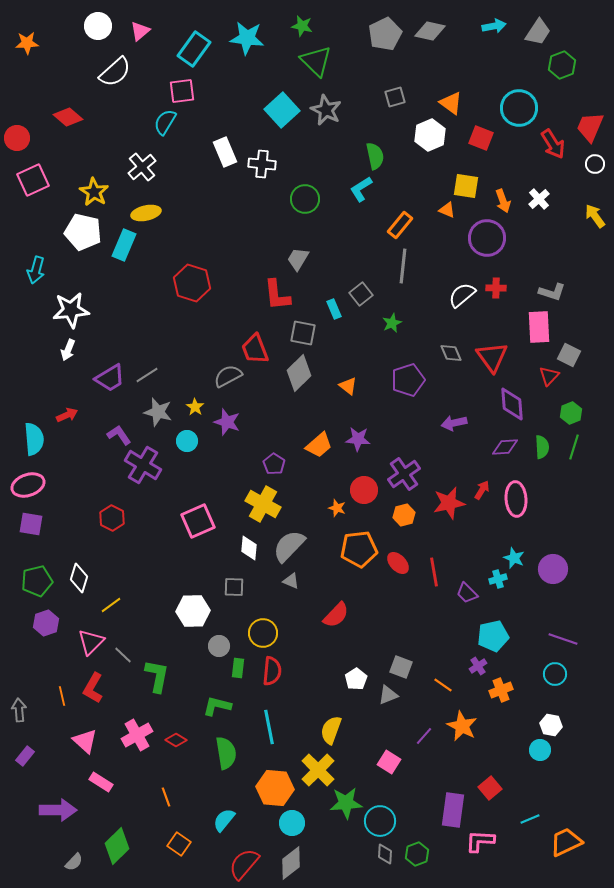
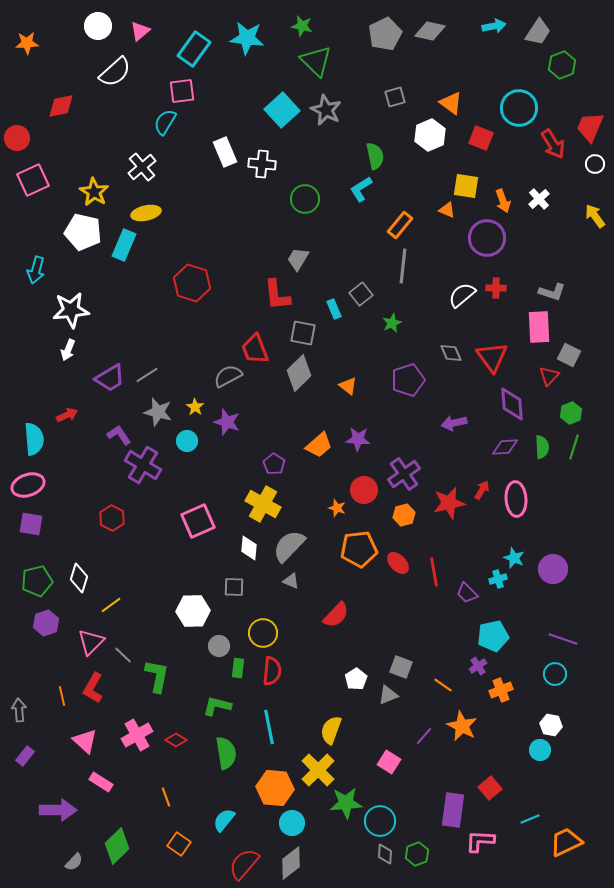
red diamond at (68, 117): moved 7 px left, 11 px up; rotated 52 degrees counterclockwise
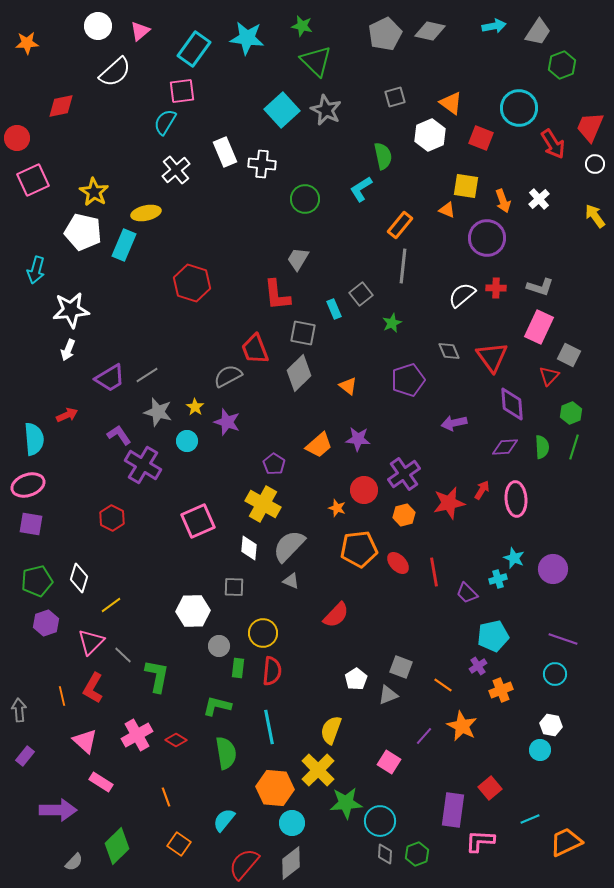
green semicircle at (375, 156): moved 8 px right
white cross at (142, 167): moved 34 px right, 3 px down
gray L-shape at (552, 292): moved 12 px left, 5 px up
pink rectangle at (539, 327): rotated 28 degrees clockwise
gray diamond at (451, 353): moved 2 px left, 2 px up
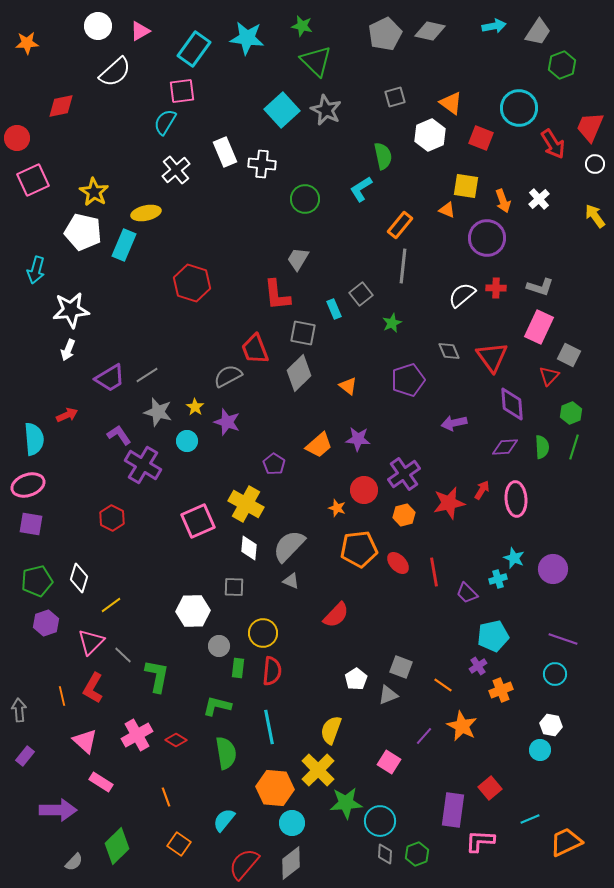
pink triangle at (140, 31): rotated 10 degrees clockwise
yellow cross at (263, 504): moved 17 px left
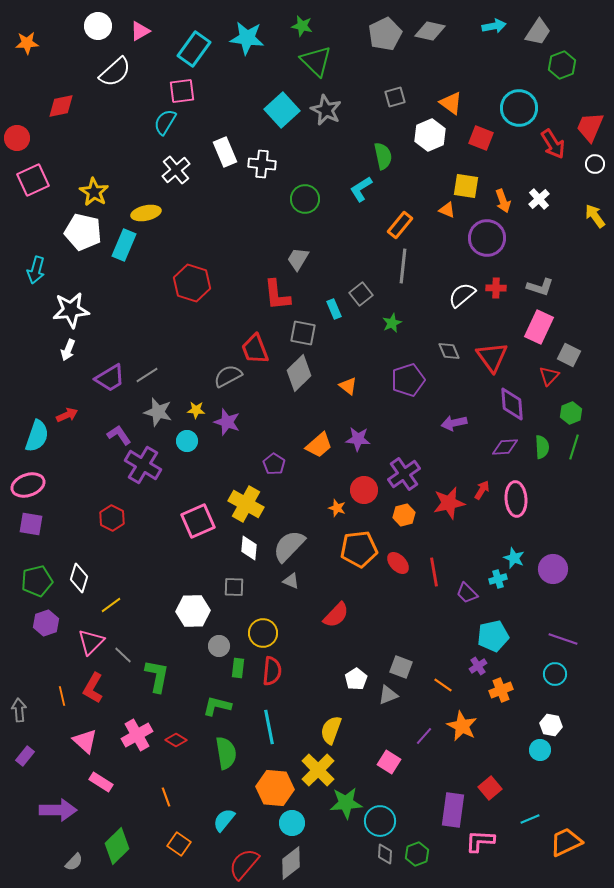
yellow star at (195, 407): moved 1 px right, 3 px down; rotated 30 degrees counterclockwise
cyan semicircle at (34, 439): moved 3 px right, 3 px up; rotated 24 degrees clockwise
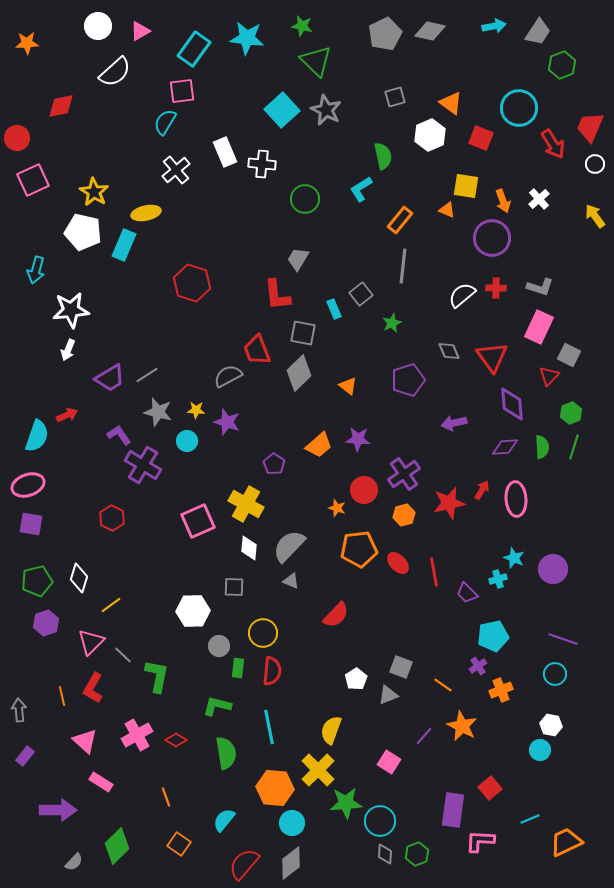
orange rectangle at (400, 225): moved 5 px up
purple circle at (487, 238): moved 5 px right
red trapezoid at (255, 349): moved 2 px right, 1 px down
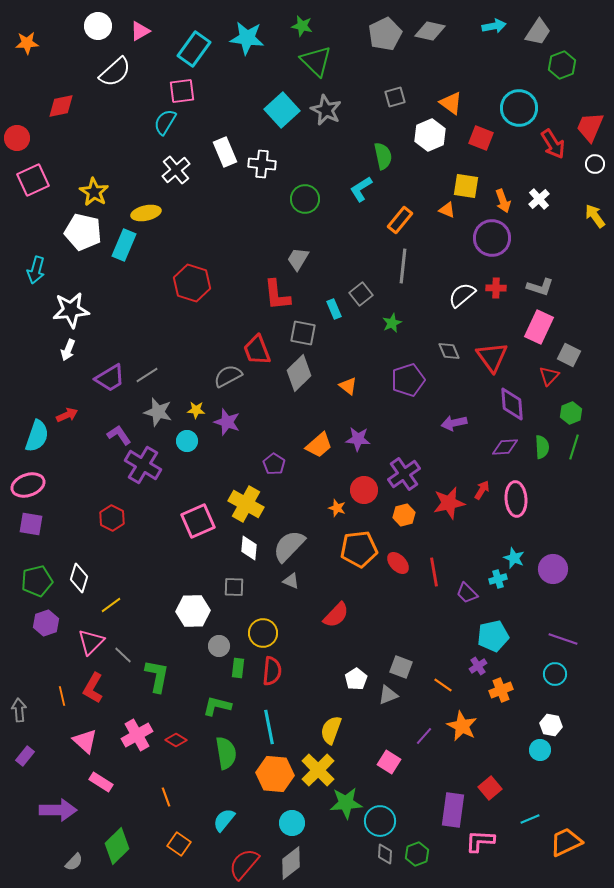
orange hexagon at (275, 788): moved 14 px up
